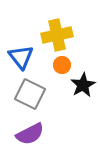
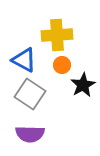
yellow cross: rotated 8 degrees clockwise
blue triangle: moved 3 px right, 3 px down; rotated 24 degrees counterclockwise
gray square: rotated 8 degrees clockwise
purple semicircle: rotated 28 degrees clockwise
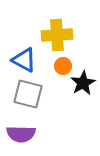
orange circle: moved 1 px right, 1 px down
black star: moved 2 px up
gray square: moved 2 px left; rotated 20 degrees counterclockwise
purple semicircle: moved 9 px left
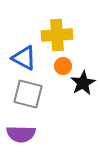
blue triangle: moved 2 px up
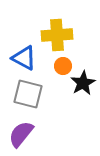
purple semicircle: rotated 128 degrees clockwise
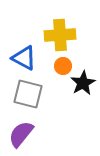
yellow cross: moved 3 px right
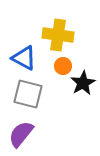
yellow cross: moved 2 px left; rotated 12 degrees clockwise
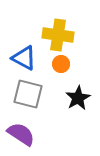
orange circle: moved 2 px left, 2 px up
black star: moved 5 px left, 15 px down
purple semicircle: rotated 84 degrees clockwise
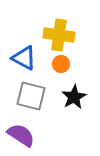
yellow cross: moved 1 px right
gray square: moved 3 px right, 2 px down
black star: moved 4 px left, 1 px up
purple semicircle: moved 1 px down
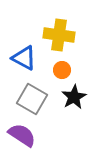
orange circle: moved 1 px right, 6 px down
gray square: moved 1 px right, 3 px down; rotated 16 degrees clockwise
purple semicircle: moved 1 px right
